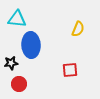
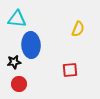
black star: moved 3 px right, 1 px up
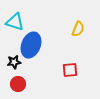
cyan triangle: moved 2 px left, 3 px down; rotated 12 degrees clockwise
blue ellipse: rotated 25 degrees clockwise
red circle: moved 1 px left
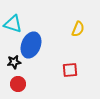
cyan triangle: moved 2 px left, 2 px down
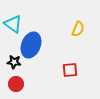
cyan triangle: rotated 18 degrees clockwise
black star: rotated 16 degrees clockwise
red circle: moved 2 px left
